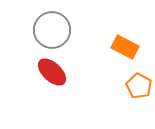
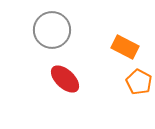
red ellipse: moved 13 px right, 7 px down
orange pentagon: moved 4 px up
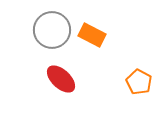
orange rectangle: moved 33 px left, 12 px up
red ellipse: moved 4 px left
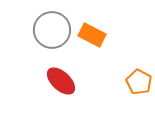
red ellipse: moved 2 px down
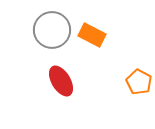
red ellipse: rotated 16 degrees clockwise
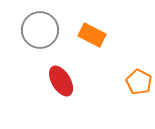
gray circle: moved 12 px left
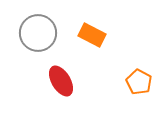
gray circle: moved 2 px left, 3 px down
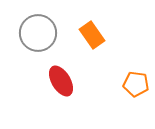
orange rectangle: rotated 28 degrees clockwise
orange pentagon: moved 3 px left, 2 px down; rotated 20 degrees counterclockwise
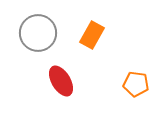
orange rectangle: rotated 64 degrees clockwise
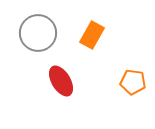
orange pentagon: moved 3 px left, 2 px up
